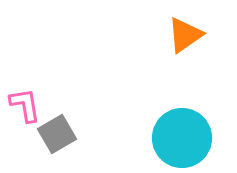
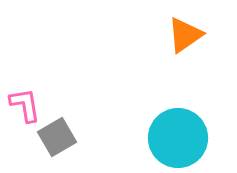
gray square: moved 3 px down
cyan circle: moved 4 px left
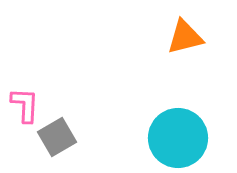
orange triangle: moved 2 px down; rotated 21 degrees clockwise
pink L-shape: rotated 12 degrees clockwise
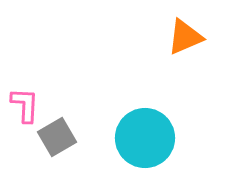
orange triangle: rotated 9 degrees counterclockwise
cyan circle: moved 33 px left
